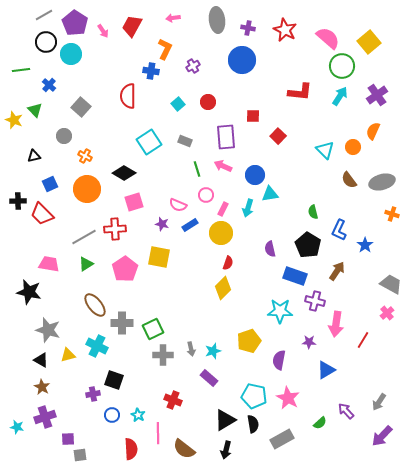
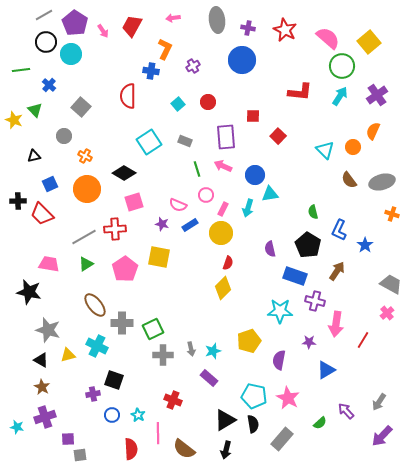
gray rectangle at (282, 439): rotated 20 degrees counterclockwise
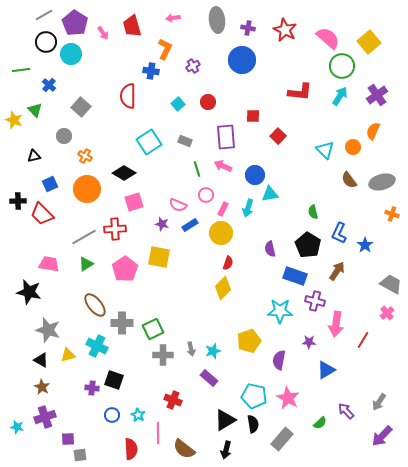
red trapezoid at (132, 26): rotated 45 degrees counterclockwise
pink arrow at (103, 31): moved 2 px down
blue L-shape at (339, 230): moved 3 px down
purple cross at (93, 394): moved 1 px left, 6 px up; rotated 16 degrees clockwise
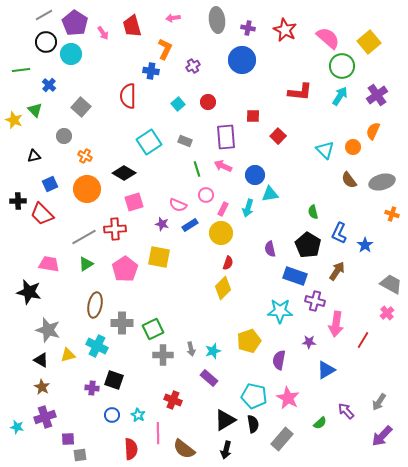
brown ellipse at (95, 305): rotated 50 degrees clockwise
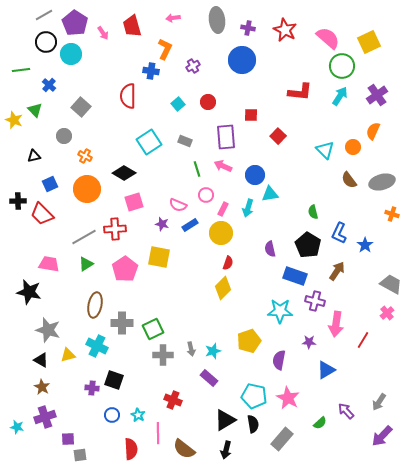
yellow square at (369, 42): rotated 15 degrees clockwise
red square at (253, 116): moved 2 px left, 1 px up
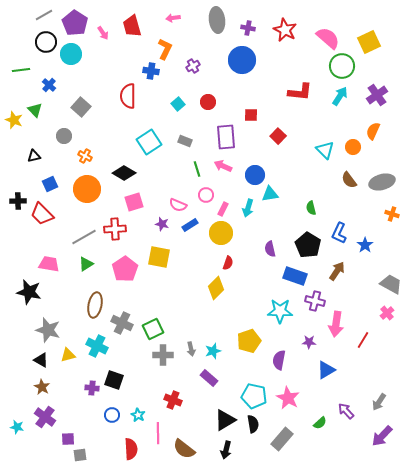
green semicircle at (313, 212): moved 2 px left, 4 px up
yellow diamond at (223, 288): moved 7 px left
gray cross at (122, 323): rotated 25 degrees clockwise
purple cross at (45, 417): rotated 35 degrees counterclockwise
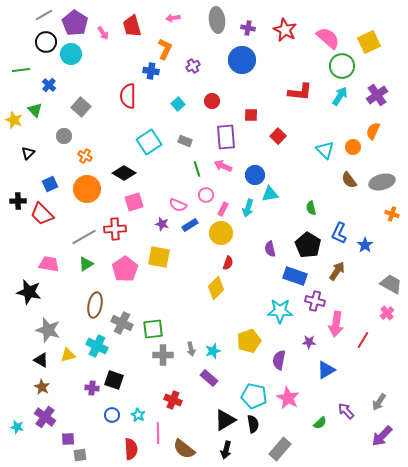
red circle at (208, 102): moved 4 px right, 1 px up
black triangle at (34, 156): moved 6 px left, 3 px up; rotated 32 degrees counterclockwise
green square at (153, 329): rotated 20 degrees clockwise
gray rectangle at (282, 439): moved 2 px left, 10 px down
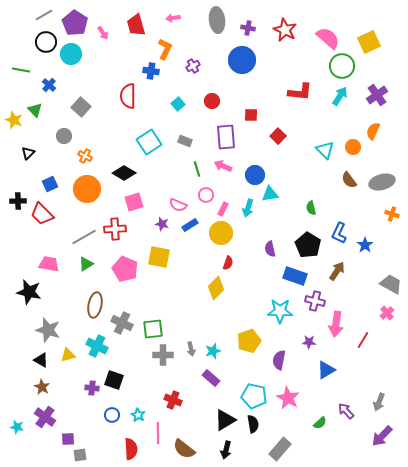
red trapezoid at (132, 26): moved 4 px right, 1 px up
green line at (21, 70): rotated 18 degrees clockwise
pink pentagon at (125, 269): rotated 15 degrees counterclockwise
purple rectangle at (209, 378): moved 2 px right
gray arrow at (379, 402): rotated 12 degrees counterclockwise
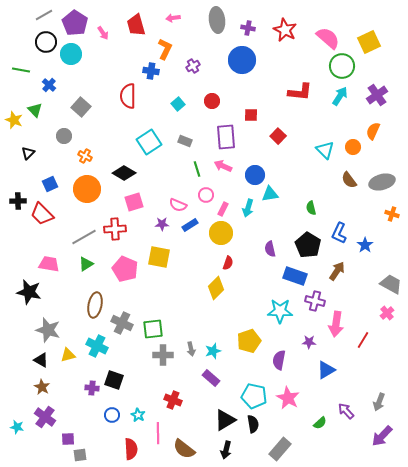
purple star at (162, 224): rotated 16 degrees counterclockwise
